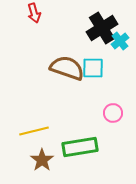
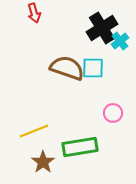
yellow line: rotated 8 degrees counterclockwise
brown star: moved 1 px right, 2 px down
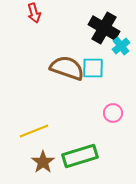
black cross: moved 2 px right; rotated 28 degrees counterclockwise
cyan cross: moved 1 px right, 5 px down
green rectangle: moved 9 px down; rotated 8 degrees counterclockwise
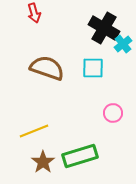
cyan cross: moved 2 px right, 2 px up
brown semicircle: moved 20 px left
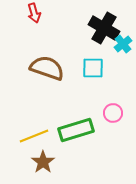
yellow line: moved 5 px down
green rectangle: moved 4 px left, 26 px up
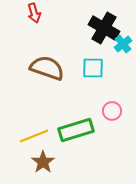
pink circle: moved 1 px left, 2 px up
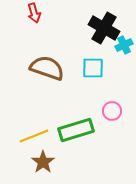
cyan cross: moved 1 px right, 1 px down; rotated 12 degrees clockwise
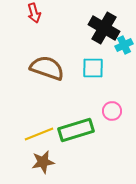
yellow line: moved 5 px right, 2 px up
brown star: rotated 25 degrees clockwise
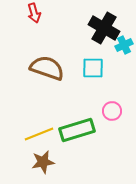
green rectangle: moved 1 px right
